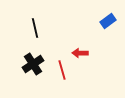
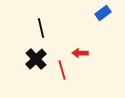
blue rectangle: moved 5 px left, 8 px up
black line: moved 6 px right
black cross: moved 3 px right, 5 px up; rotated 10 degrees counterclockwise
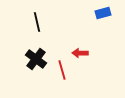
blue rectangle: rotated 21 degrees clockwise
black line: moved 4 px left, 6 px up
black cross: rotated 10 degrees counterclockwise
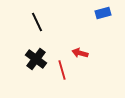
black line: rotated 12 degrees counterclockwise
red arrow: rotated 14 degrees clockwise
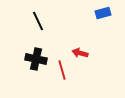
black line: moved 1 px right, 1 px up
black cross: rotated 25 degrees counterclockwise
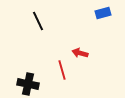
black cross: moved 8 px left, 25 px down
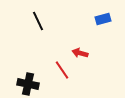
blue rectangle: moved 6 px down
red line: rotated 18 degrees counterclockwise
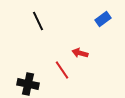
blue rectangle: rotated 21 degrees counterclockwise
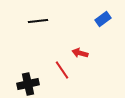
black line: rotated 72 degrees counterclockwise
black cross: rotated 25 degrees counterclockwise
